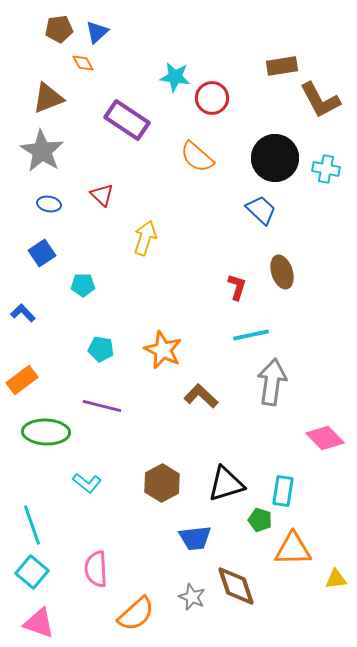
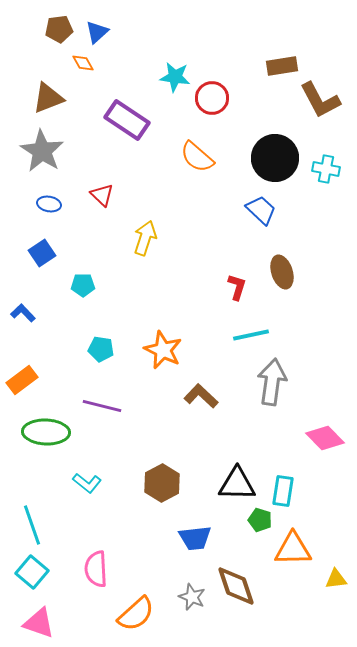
black triangle at (226, 484): moved 11 px right; rotated 18 degrees clockwise
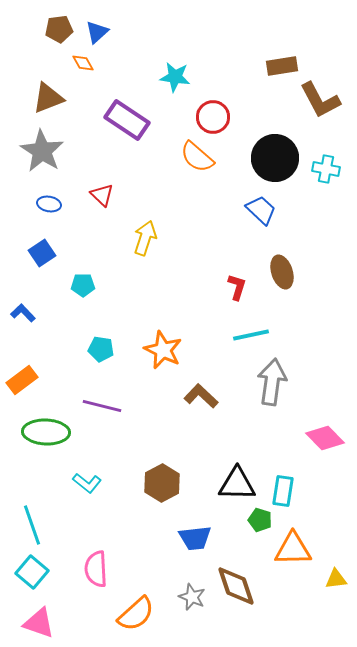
red circle at (212, 98): moved 1 px right, 19 px down
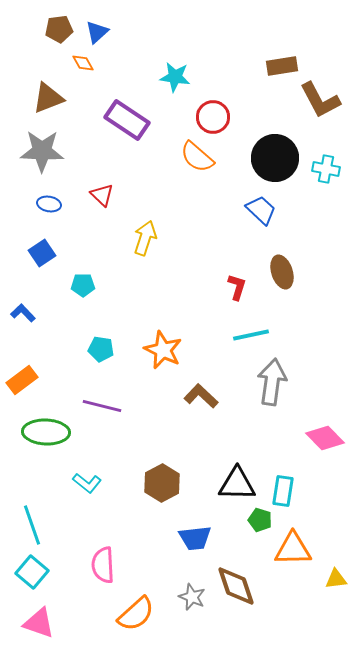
gray star at (42, 151): rotated 30 degrees counterclockwise
pink semicircle at (96, 569): moved 7 px right, 4 px up
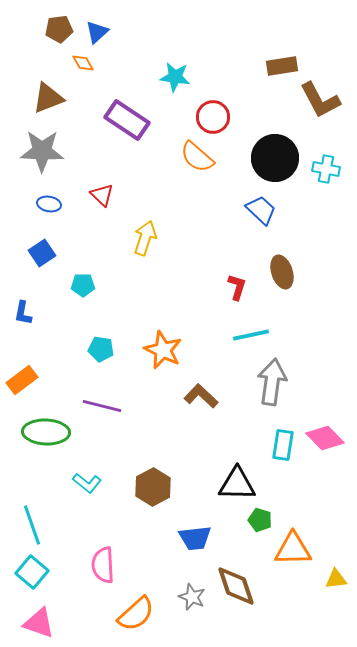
blue L-shape at (23, 313): rotated 125 degrees counterclockwise
brown hexagon at (162, 483): moved 9 px left, 4 px down
cyan rectangle at (283, 491): moved 46 px up
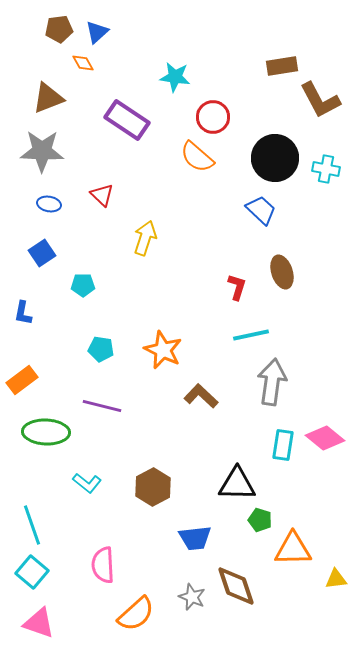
pink diamond at (325, 438): rotated 6 degrees counterclockwise
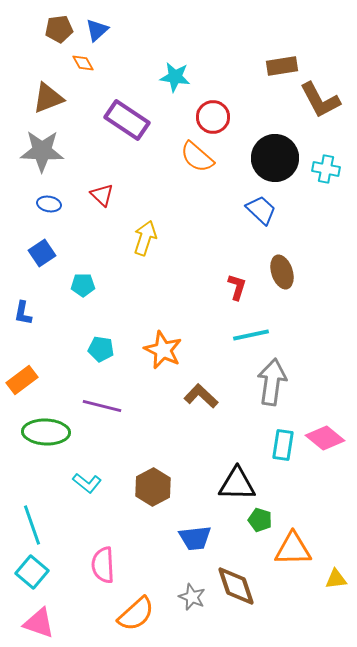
blue triangle at (97, 32): moved 2 px up
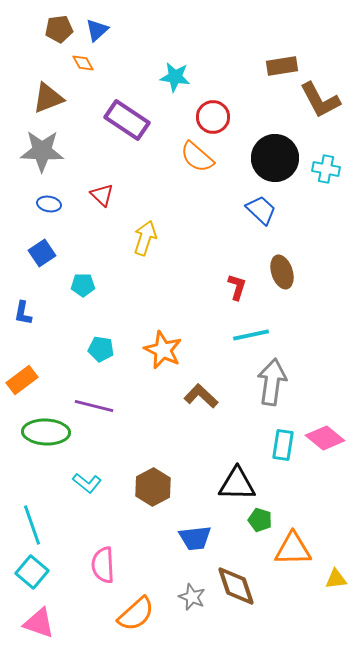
purple line at (102, 406): moved 8 px left
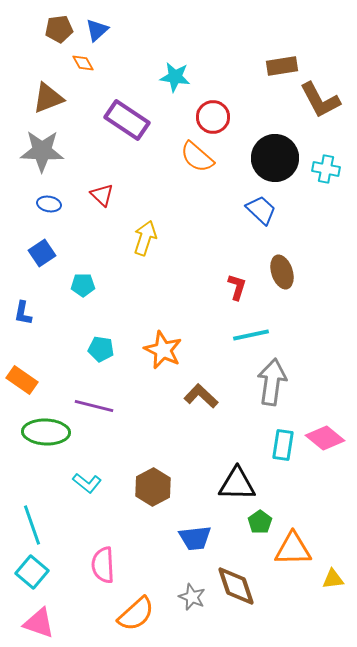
orange rectangle at (22, 380): rotated 72 degrees clockwise
green pentagon at (260, 520): moved 2 px down; rotated 20 degrees clockwise
yellow triangle at (336, 579): moved 3 px left
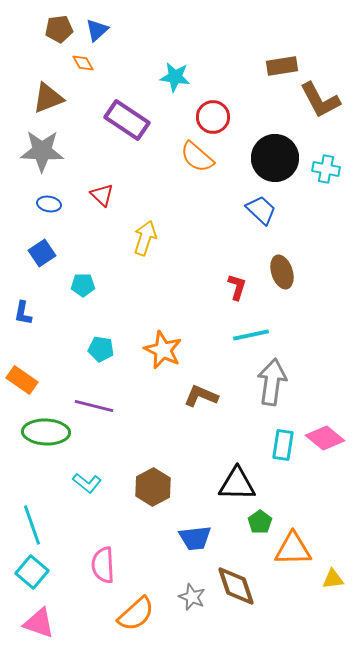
brown L-shape at (201, 396): rotated 20 degrees counterclockwise
